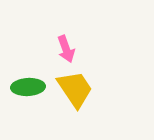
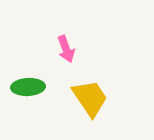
yellow trapezoid: moved 15 px right, 9 px down
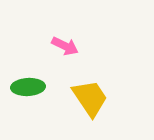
pink arrow: moved 1 px left, 3 px up; rotated 44 degrees counterclockwise
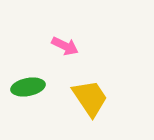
green ellipse: rotated 8 degrees counterclockwise
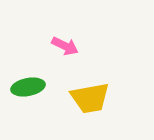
yellow trapezoid: rotated 114 degrees clockwise
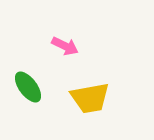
green ellipse: rotated 64 degrees clockwise
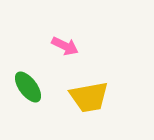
yellow trapezoid: moved 1 px left, 1 px up
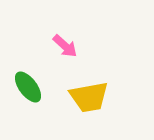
pink arrow: rotated 16 degrees clockwise
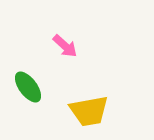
yellow trapezoid: moved 14 px down
